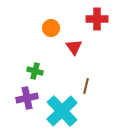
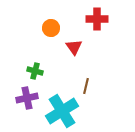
cyan cross: rotated 12 degrees clockwise
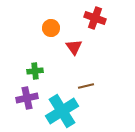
red cross: moved 2 px left, 1 px up; rotated 20 degrees clockwise
green cross: rotated 21 degrees counterclockwise
brown line: rotated 63 degrees clockwise
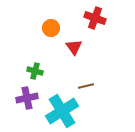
green cross: rotated 21 degrees clockwise
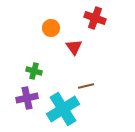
green cross: moved 1 px left
cyan cross: moved 1 px right, 2 px up
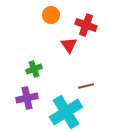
red cross: moved 9 px left, 7 px down
orange circle: moved 13 px up
red triangle: moved 5 px left, 2 px up
green cross: moved 2 px up; rotated 35 degrees counterclockwise
cyan cross: moved 3 px right, 3 px down
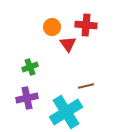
orange circle: moved 1 px right, 12 px down
red cross: rotated 15 degrees counterclockwise
red triangle: moved 1 px left, 1 px up
green cross: moved 4 px left, 2 px up
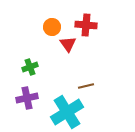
cyan cross: moved 1 px right
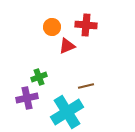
red triangle: moved 1 px left, 2 px down; rotated 42 degrees clockwise
green cross: moved 9 px right, 10 px down
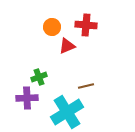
purple cross: rotated 10 degrees clockwise
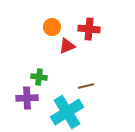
red cross: moved 3 px right, 4 px down
green cross: rotated 28 degrees clockwise
